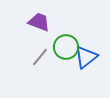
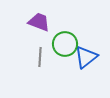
green circle: moved 1 px left, 3 px up
gray line: rotated 36 degrees counterclockwise
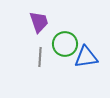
purple trapezoid: rotated 50 degrees clockwise
blue triangle: rotated 30 degrees clockwise
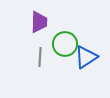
purple trapezoid: rotated 20 degrees clockwise
blue triangle: rotated 25 degrees counterclockwise
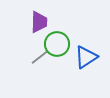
green circle: moved 8 px left
gray line: rotated 48 degrees clockwise
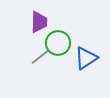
green circle: moved 1 px right, 1 px up
blue triangle: moved 1 px down
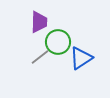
green circle: moved 1 px up
blue triangle: moved 5 px left
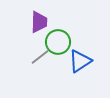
blue triangle: moved 1 px left, 3 px down
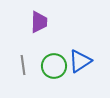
green circle: moved 4 px left, 24 px down
gray line: moved 17 px left, 8 px down; rotated 60 degrees counterclockwise
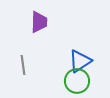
green circle: moved 23 px right, 15 px down
